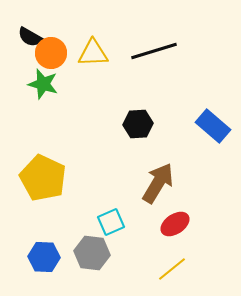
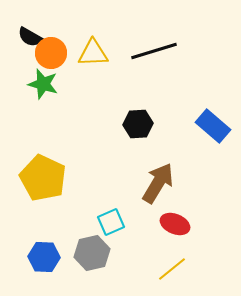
red ellipse: rotated 56 degrees clockwise
gray hexagon: rotated 20 degrees counterclockwise
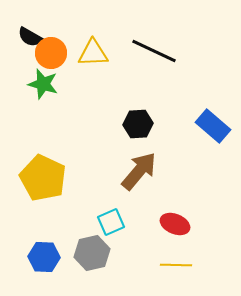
black line: rotated 42 degrees clockwise
brown arrow: moved 19 px left, 12 px up; rotated 9 degrees clockwise
yellow line: moved 4 px right, 4 px up; rotated 40 degrees clockwise
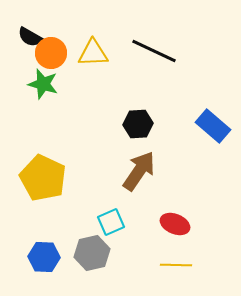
brown arrow: rotated 6 degrees counterclockwise
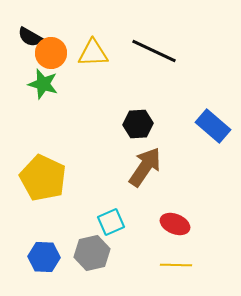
brown arrow: moved 6 px right, 4 px up
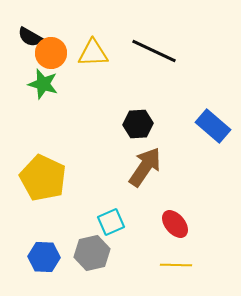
red ellipse: rotated 28 degrees clockwise
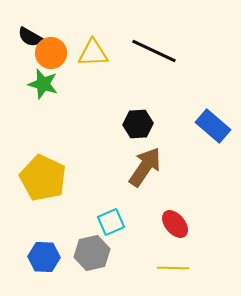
yellow line: moved 3 px left, 3 px down
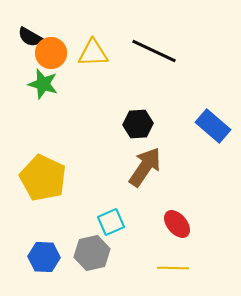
red ellipse: moved 2 px right
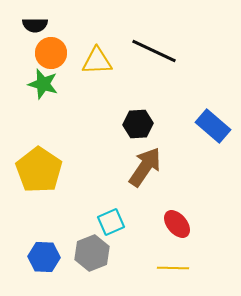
black semicircle: moved 5 px right, 12 px up; rotated 30 degrees counterclockwise
yellow triangle: moved 4 px right, 8 px down
yellow pentagon: moved 4 px left, 8 px up; rotated 9 degrees clockwise
gray hexagon: rotated 8 degrees counterclockwise
